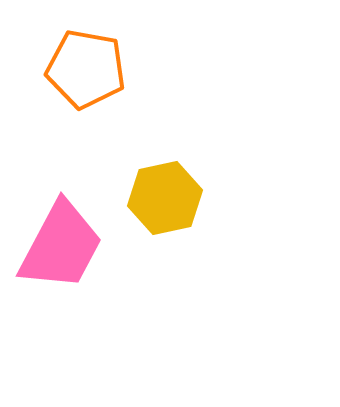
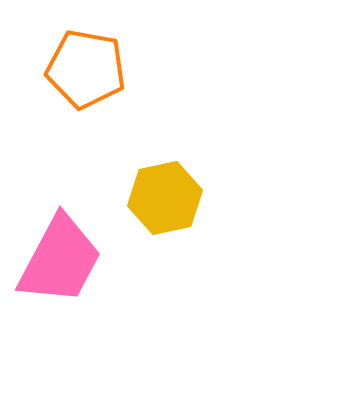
pink trapezoid: moved 1 px left, 14 px down
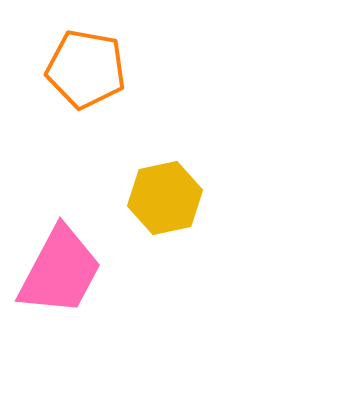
pink trapezoid: moved 11 px down
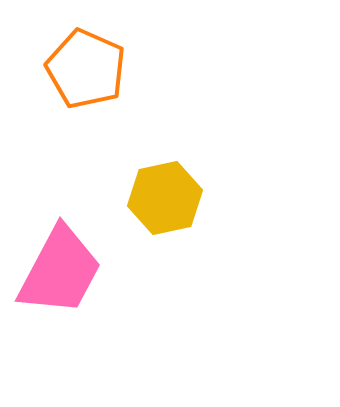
orange pentagon: rotated 14 degrees clockwise
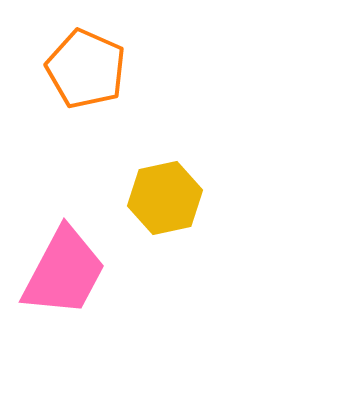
pink trapezoid: moved 4 px right, 1 px down
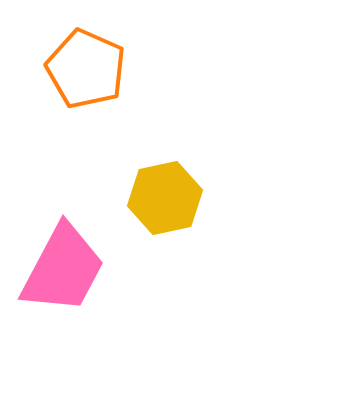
pink trapezoid: moved 1 px left, 3 px up
